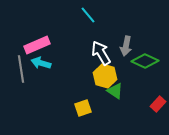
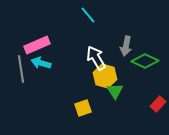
white arrow: moved 5 px left, 5 px down
green triangle: rotated 24 degrees clockwise
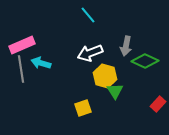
pink rectangle: moved 15 px left
white arrow: moved 6 px left, 5 px up; rotated 80 degrees counterclockwise
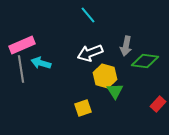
green diamond: rotated 16 degrees counterclockwise
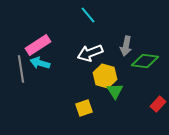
pink rectangle: moved 16 px right; rotated 10 degrees counterclockwise
cyan arrow: moved 1 px left
yellow square: moved 1 px right
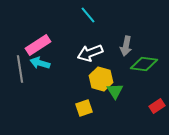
green diamond: moved 1 px left, 3 px down
gray line: moved 1 px left
yellow hexagon: moved 4 px left, 3 px down
red rectangle: moved 1 px left, 2 px down; rotated 14 degrees clockwise
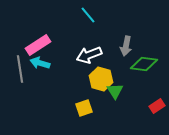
white arrow: moved 1 px left, 2 px down
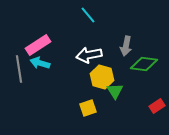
white arrow: rotated 10 degrees clockwise
gray line: moved 1 px left
yellow hexagon: moved 1 px right, 2 px up
yellow square: moved 4 px right
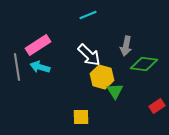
cyan line: rotated 72 degrees counterclockwise
white arrow: rotated 125 degrees counterclockwise
cyan arrow: moved 4 px down
gray line: moved 2 px left, 2 px up
yellow square: moved 7 px left, 9 px down; rotated 18 degrees clockwise
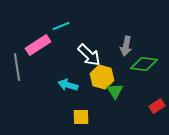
cyan line: moved 27 px left, 11 px down
cyan arrow: moved 28 px right, 18 px down
